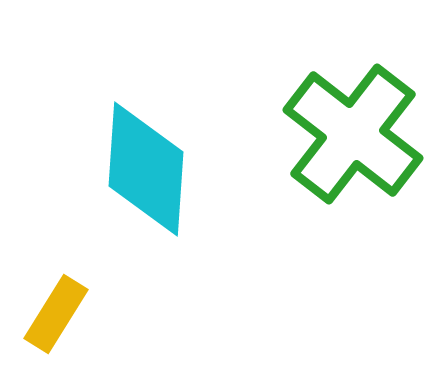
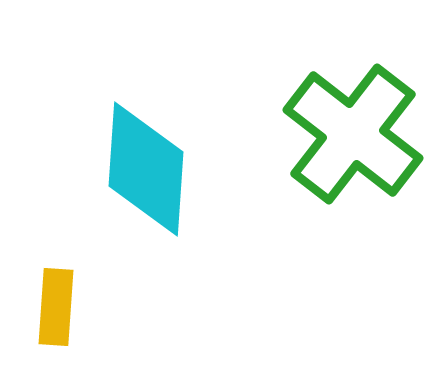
yellow rectangle: moved 7 px up; rotated 28 degrees counterclockwise
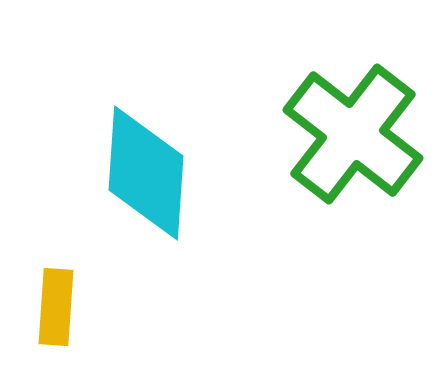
cyan diamond: moved 4 px down
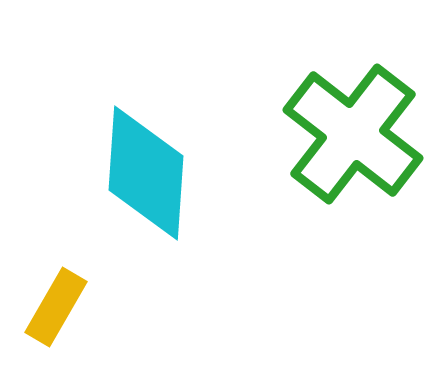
yellow rectangle: rotated 26 degrees clockwise
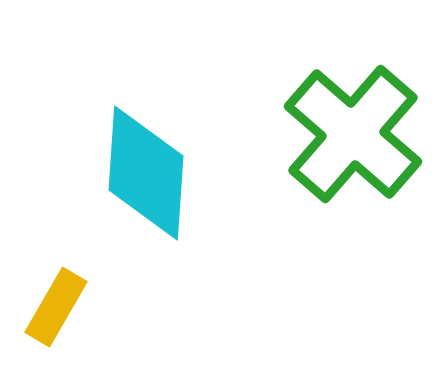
green cross: rotated 3 degrees clockwise
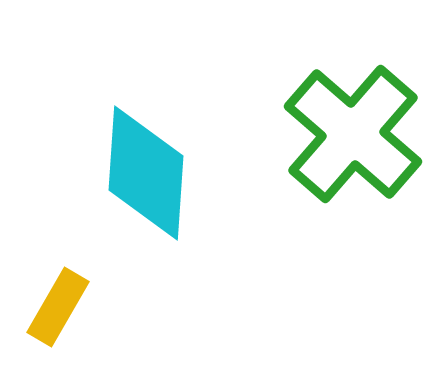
yellow rectangle: moved 2 px right
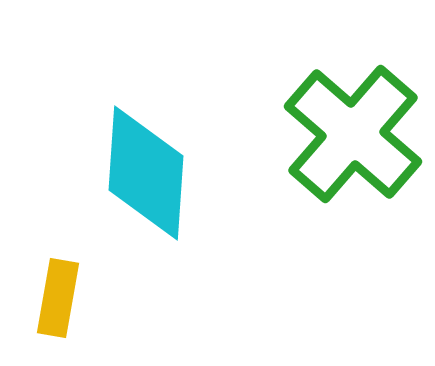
yellow rectangle: moved 9 px up; rotated 20 degrees counterclockwise
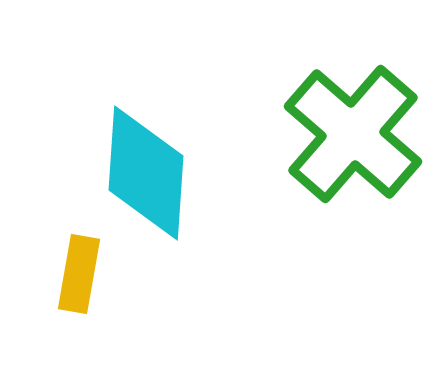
yellow rectangle: moved 21 px right, 24 px up
